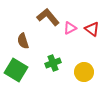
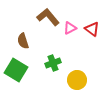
yellow circle: moved 7 px left, 8 px down
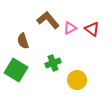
brown L-shape: moved 3 px down
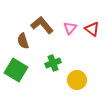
brown L-shape: moved 6 px left, 5 px down
pink triangle: rotated 24 degrees counterclockwise
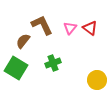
brown L-shape: rotated 15 degrees clockwise
red triangle: moved 2 px left, 1 px up
brown semicircle: rotated 56 degrees clockwise
green square: moved 2 px up
yellow circle: moved 20 px right
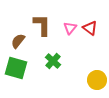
brown L-shape: rotated 25 degrees clockwise
brown semicircle: moved 5 px left
green cross: moved 2 px up; rotated 28 degrees counterclockwise
green square: rotated 15 degrees counterclockwise
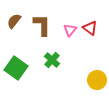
pink triangle: moved 2 px down
brown semicircle: moved 4 px left, 20 px up
green cross: moved 1 px left, 1 px up
green square: rotated 20 degrees clockwise
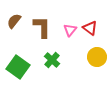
brown L-shape: moved 2 px down
green square: moved 2 px right, 1 px up
yellow circle: moved 23 px up
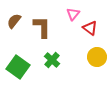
pink triangle: moved 3 px right, 16 px up
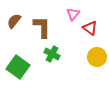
green cross: moved 6 px up; rotated 14 degrees counterclockwise
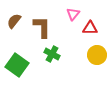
red triangle: rotated 35 degrees counterclockwise
yellow circle: moved 2 px up
green square: moved 1 px left, 2 px up
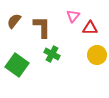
pink triangle: moved 2 px down
